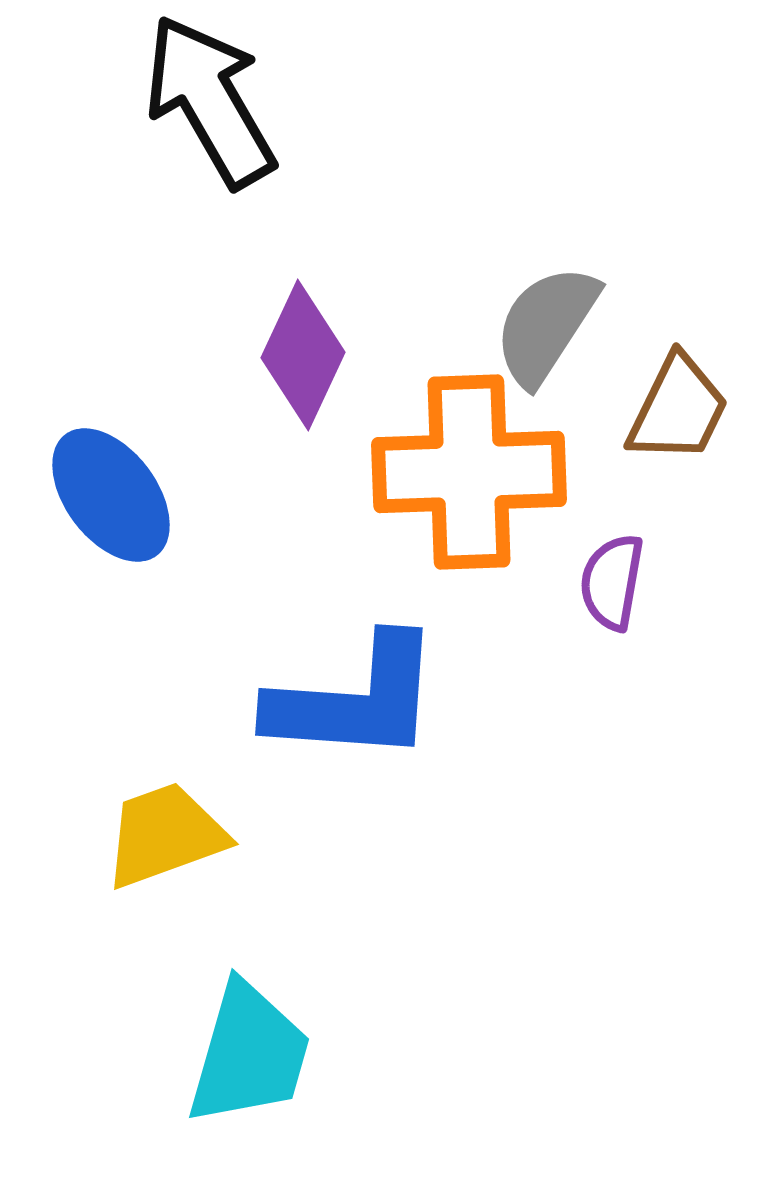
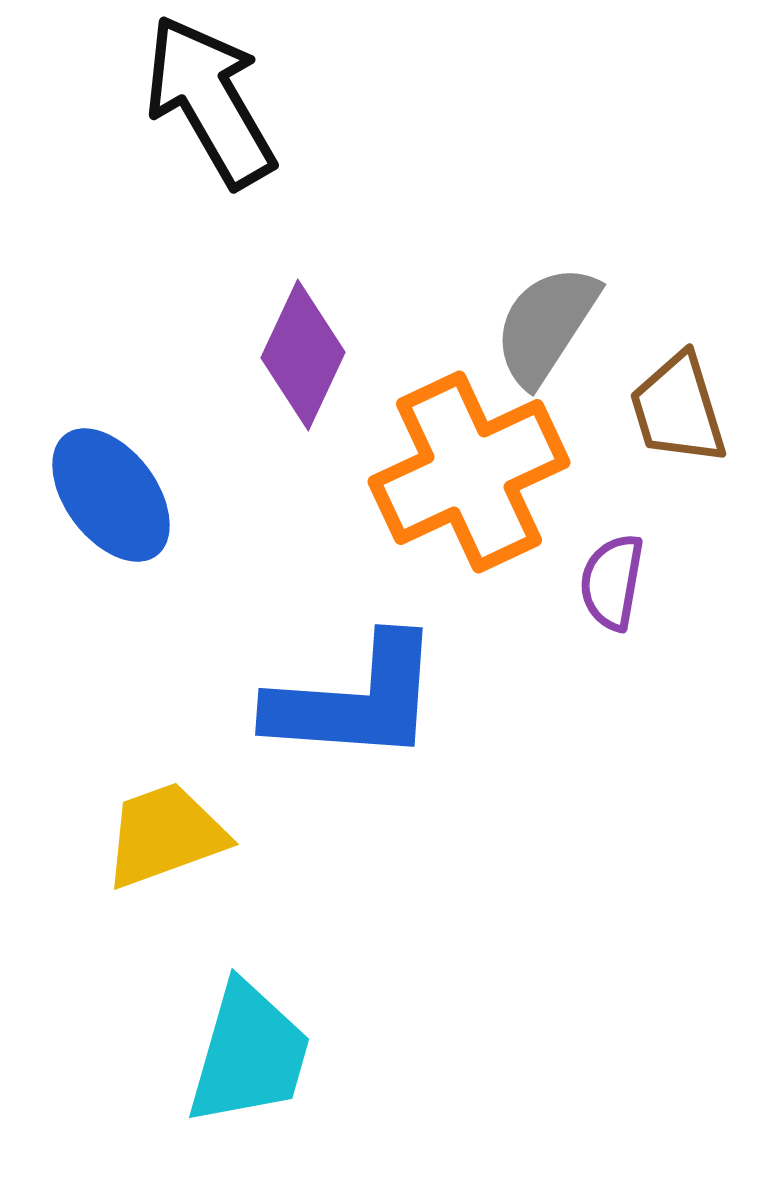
brown trapezoid: rotated 137 degrees clockwise
orange cross: rotated 23 degrees counterclockwise
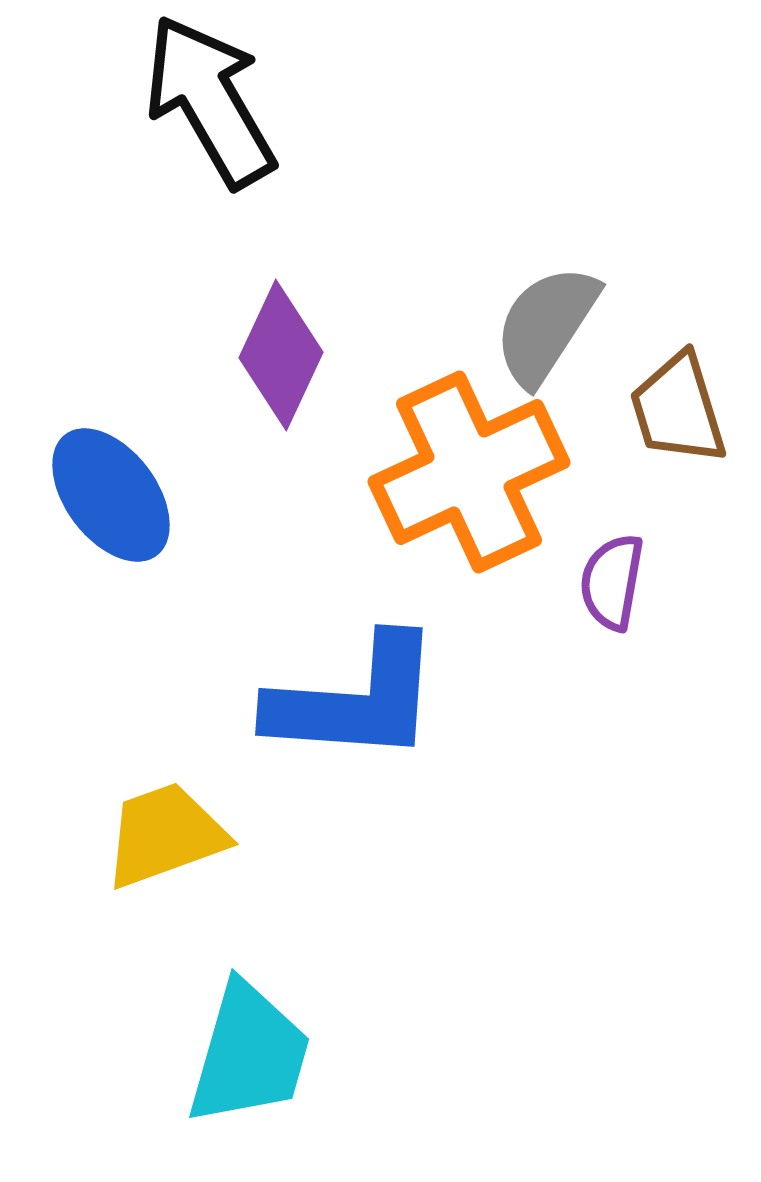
purple diamond: moved 22 px left
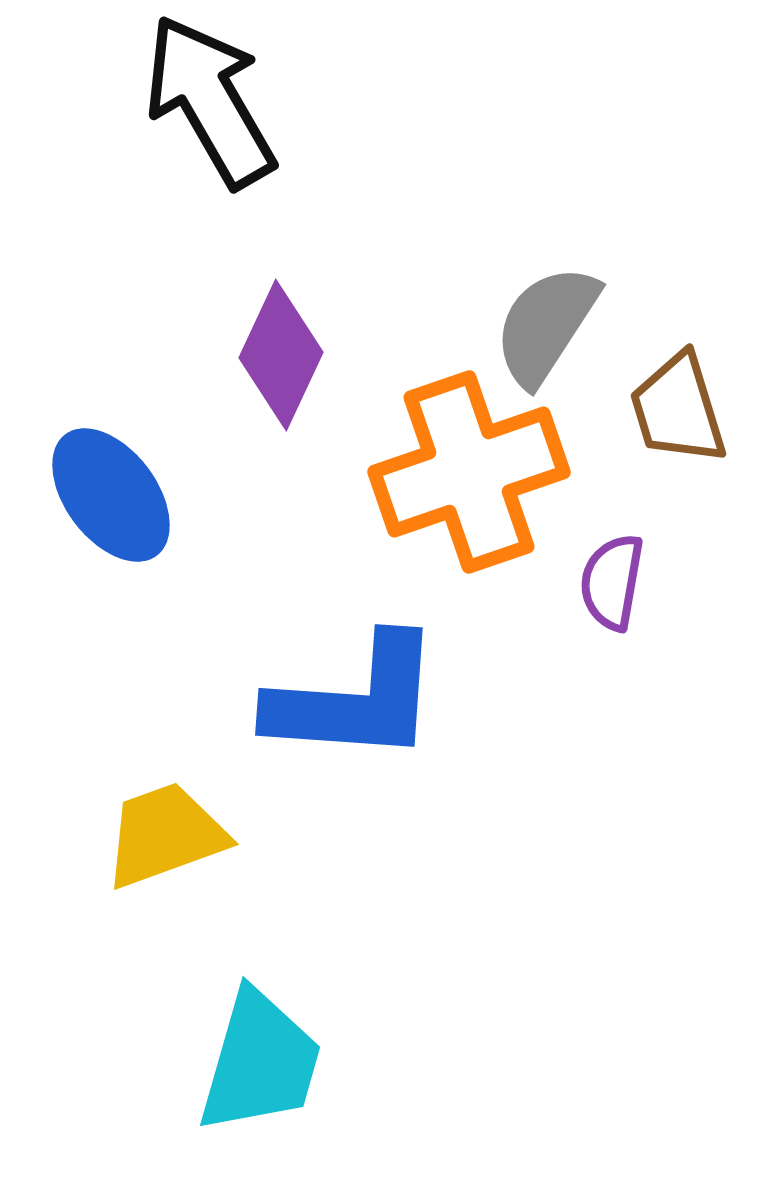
orange cross: rotated 6 degrees clockwise
cyan trapezoid: moved 11 px right, 8 px down
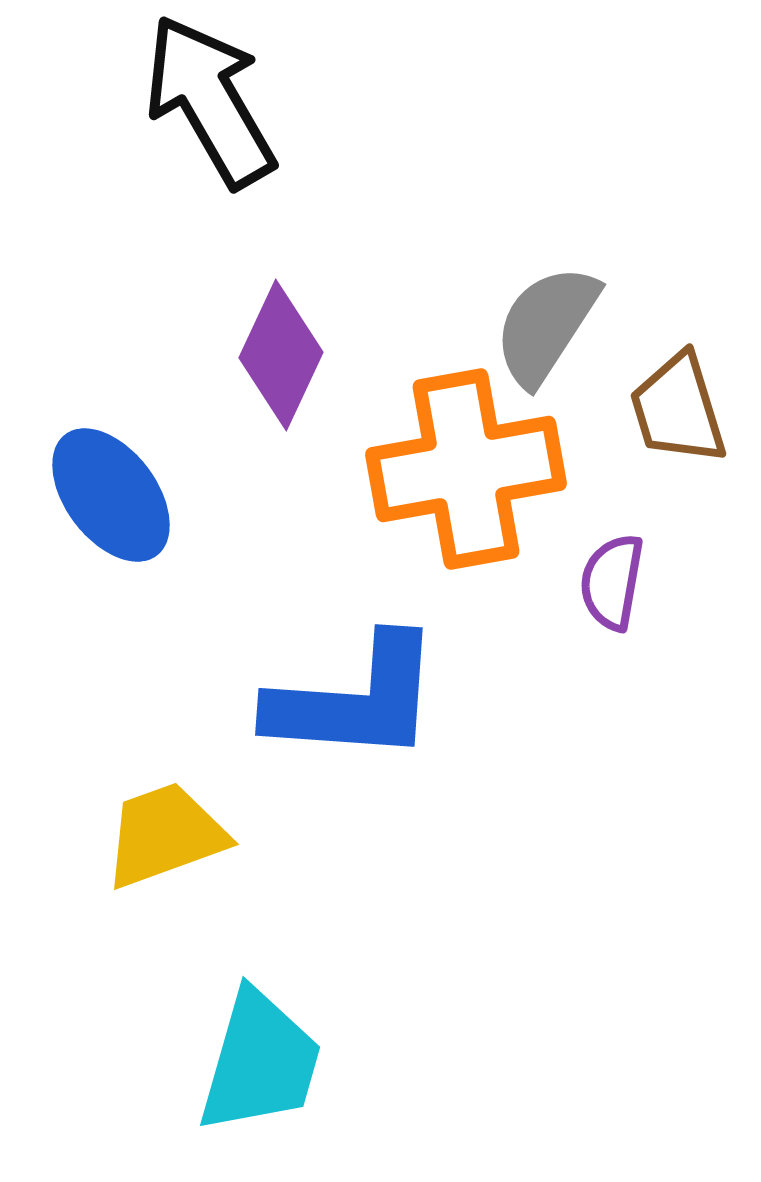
orange cross: moved 3 px left, 3 px up; rotated 9 degrees clockwise
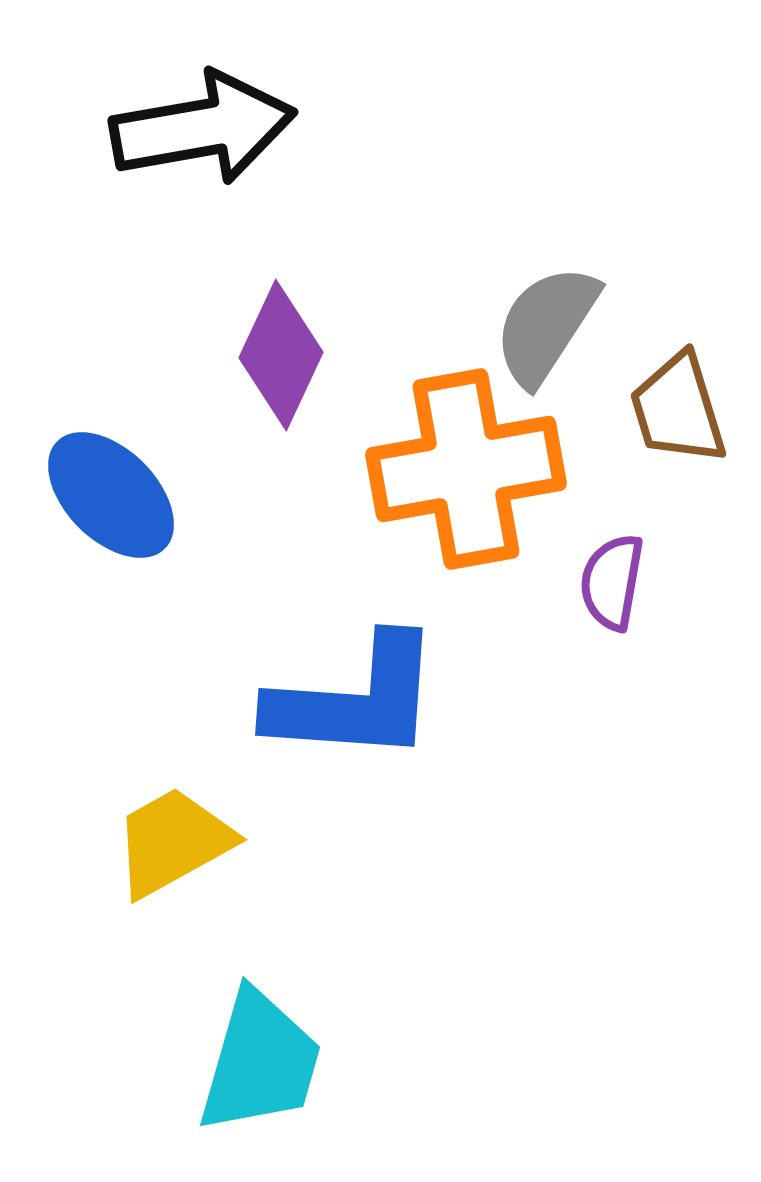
black arrow: moved 7 px left, 27 px down; rotated 110 degrees clockwise
blue ellipse: rotated 8 degrees counterclockwise
yellow trapezoid: moved 8 px right, 7 px down; rotated 9 degrees counterclockwise
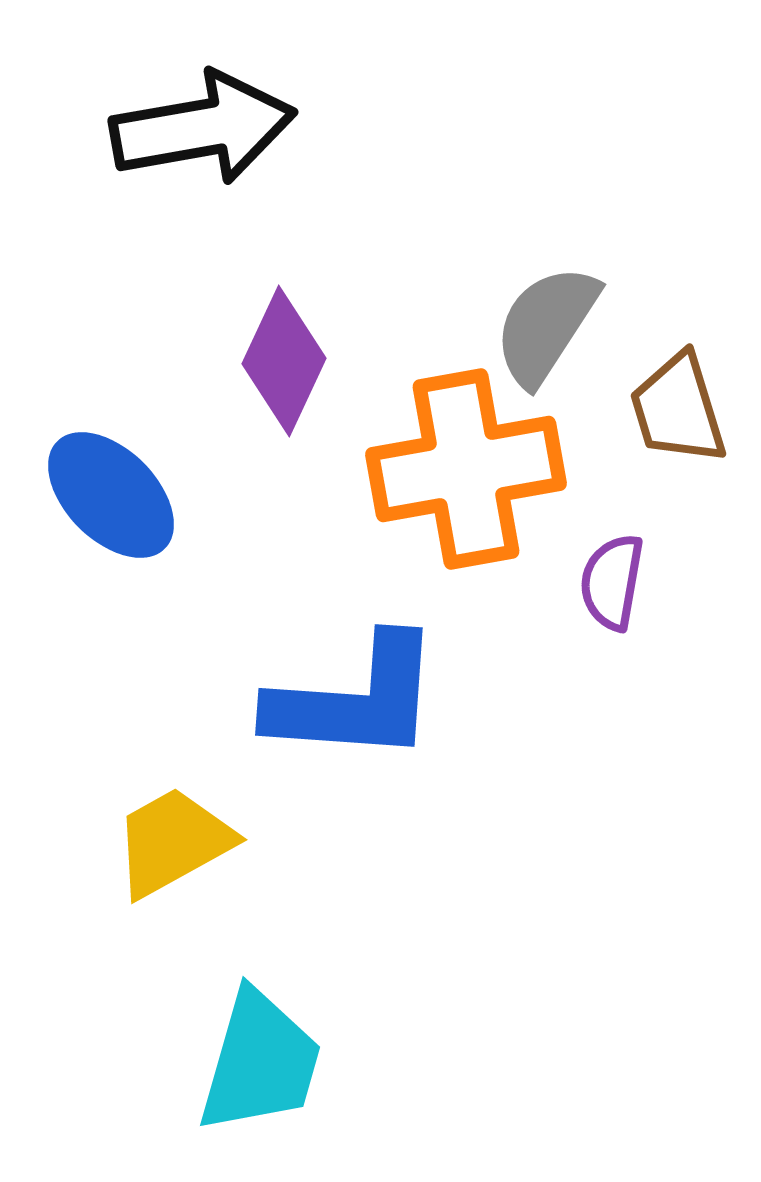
purple diamond: moved 3 px right, 6 px down
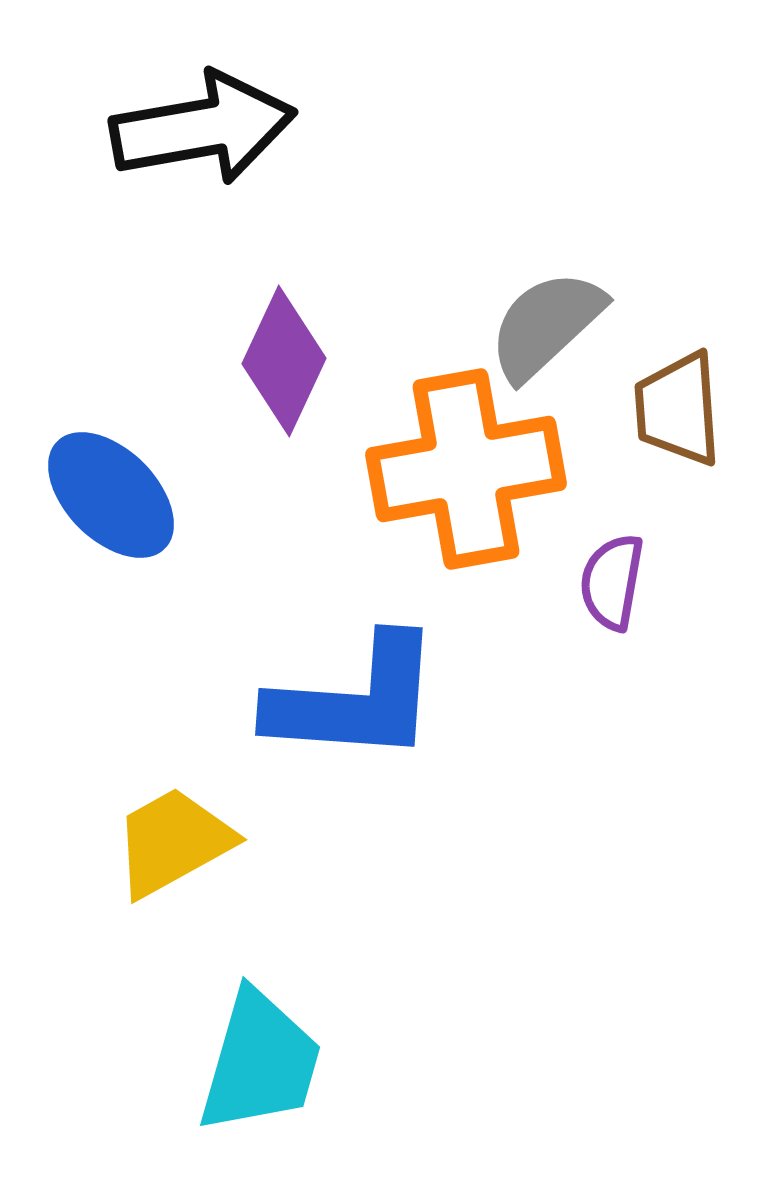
gray semicircle: rotated 14 degrees clockwise
brown trapezoid: rotated 13 degrees clockwise
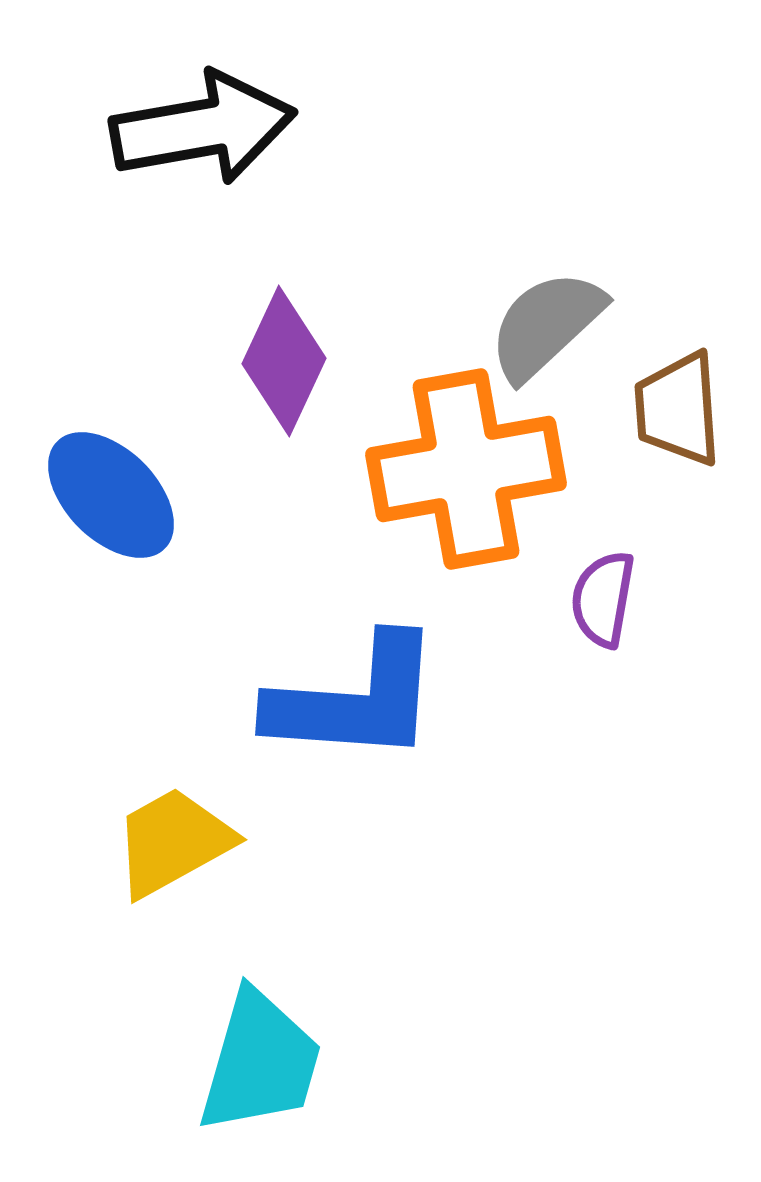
purple semicircle: moved 9 px left, 17 px down
